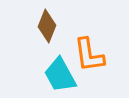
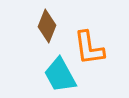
orange L-shape: moved 7 px up
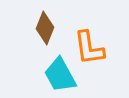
brown diamond: moved 2 px left, 2 px down
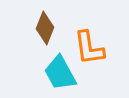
cyan trapezoid: moved 2 px up
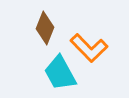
orange L-shape: rotated 36 degrees counterclockwise
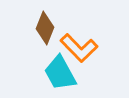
orange L-shape: moved 10 px left
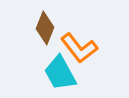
orange L-shape: rotated 6 degrees clockwise
